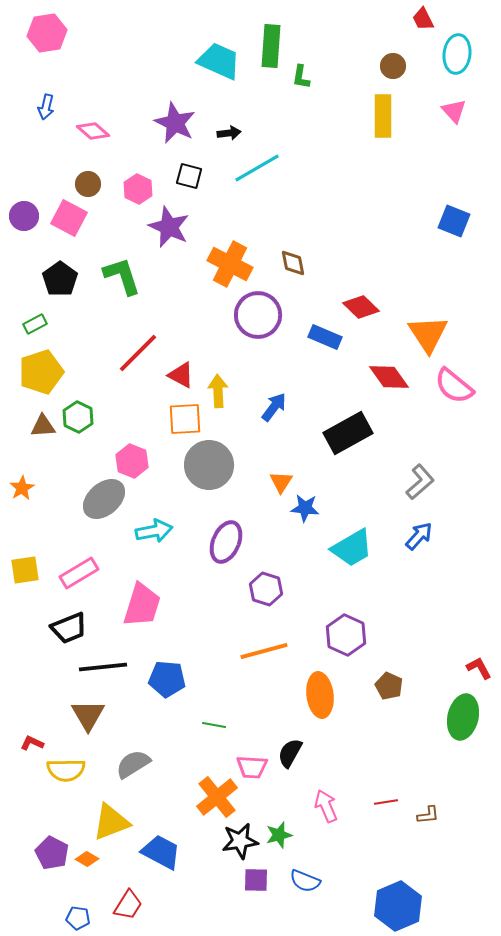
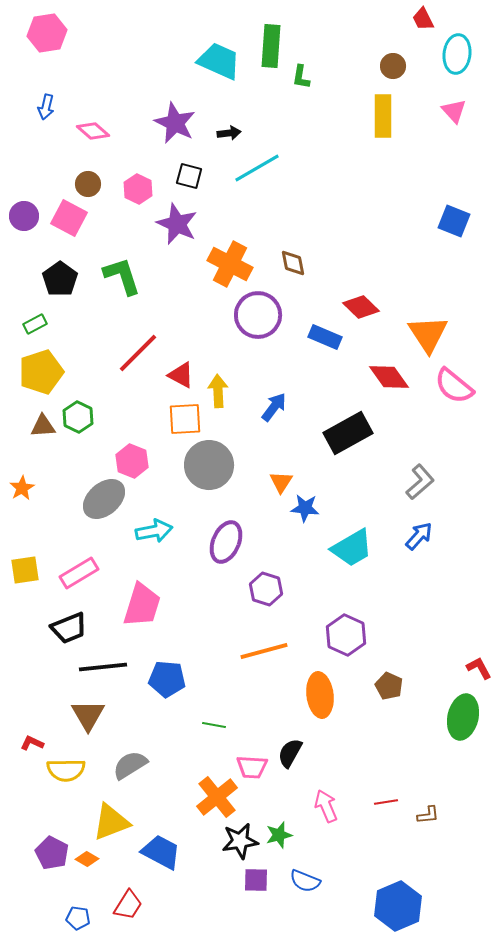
purple star at (169, 227): moved 8 px right, 3 px up
gray semicircle at (133, 764): moved 3 px left, 1 px down
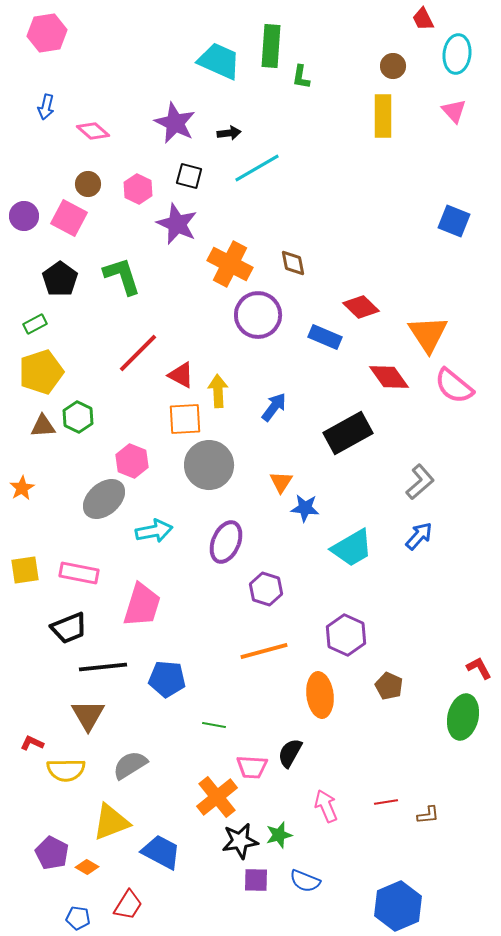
pink rectangle at (79, 573): rotated 42 degrees clockwise
orange diamond at (87, 859): moved 8 px down
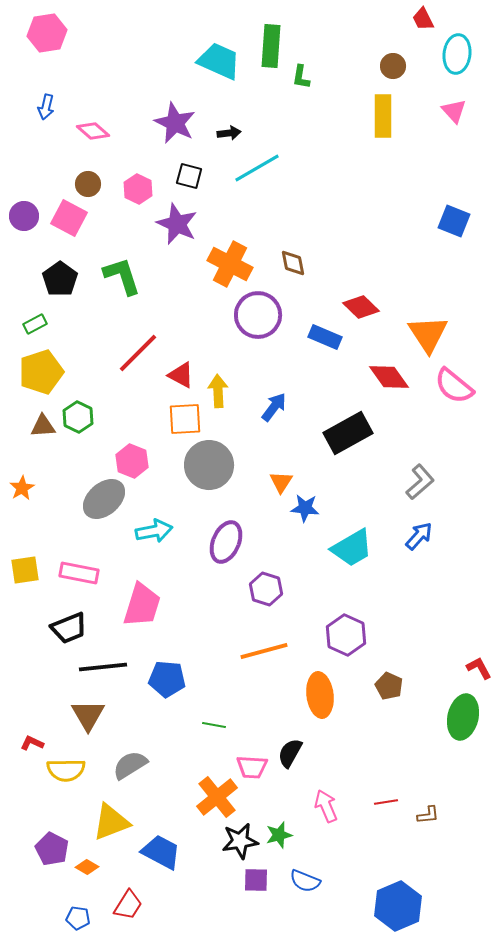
purple pentagon at (52, 853): moved 4 px up
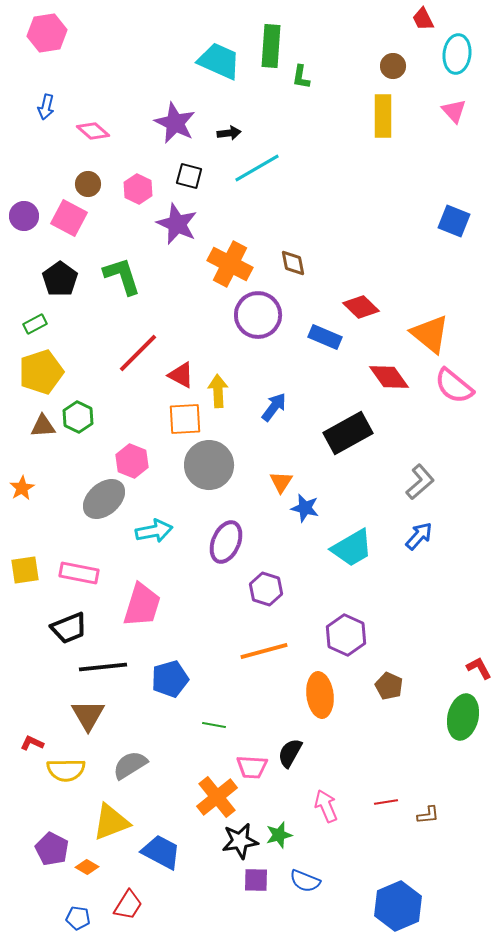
orange triangle at (428, 334): moved 2 px right; rotated 18 degrees counterclockwise
blue star at (305, 508): rotated 8 degrees clockwise
blue pentagon at (167, 679): moved 3 px right; rotated 21 degrees counterclockwise
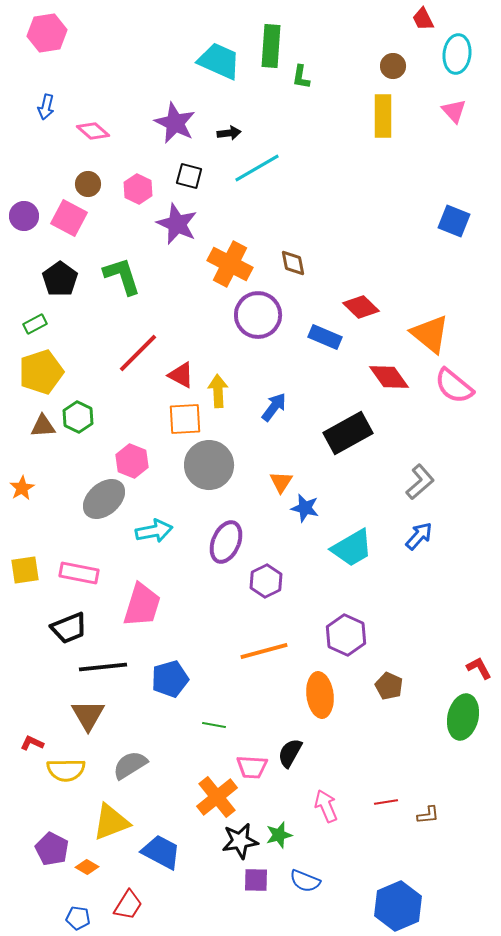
purple hexagon at (266, 589): moved 8 px up; rotated 16 degrees clockwise
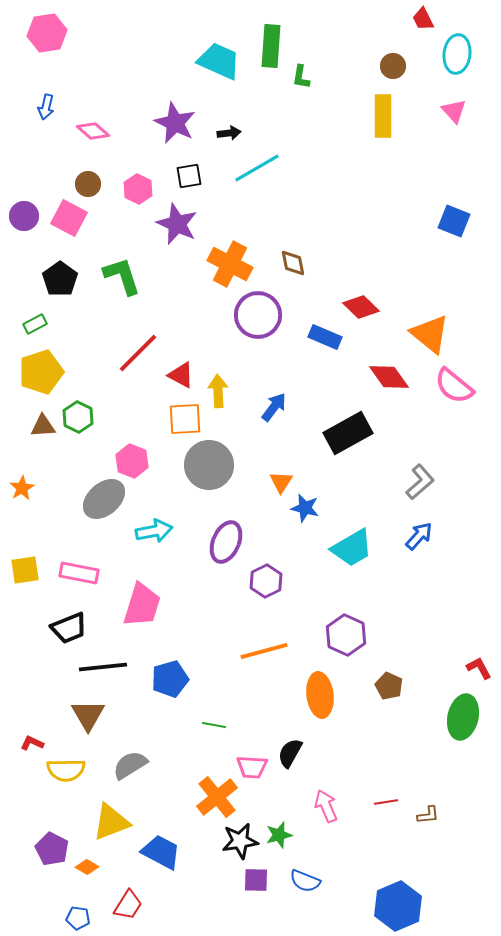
black square at (189, 176): rotated 24 degrees counterclockwise
